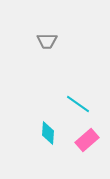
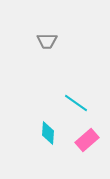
cyan line: moved 2 px left, 1 px up
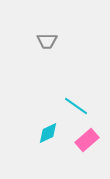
cyan line: moved 3 px down
cyan diamond: rotated 60 degrees clockwise
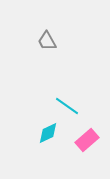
gray trapezoid: rotated 60 degrees clockwise
cyan line: moved 9 px left
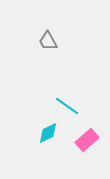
gray trapezoid: moved 1 px right
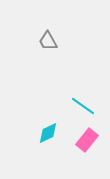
cyan line: moved 16 px right
pink rectangle: rotated 10 degrees counterclockwise
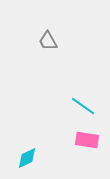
cyan diamond: moved 21 px left, 25 px down
pink rectangle: rotated 60 degrees clockwise
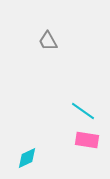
cyan line: moved 5 px down
